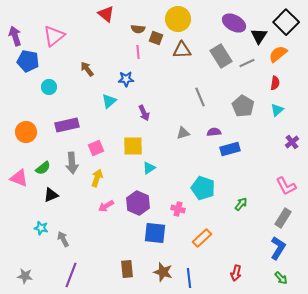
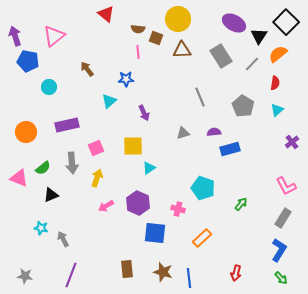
gray line at (247, 63): moved 5 px right, 1 px down; rotated 21 degrees counterclockwise
blue L-shape at (278, 248): moved 1 px right, 2 px down
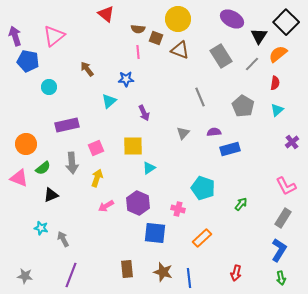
purple ellipse at (234, 23): moved 2 px left, 4 px up
brown triangle at (182, 50): moved 2 px left; rotated 24 degrees clockwise
orange circle at (26, 132): moved 12 px down
gray triangle at (183, 133): rotated 32 degrees counterclockwise
green arrow at (281, 278): rotated 32 degrees clockwise
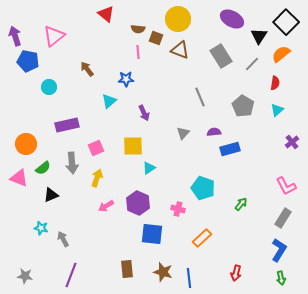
orange semicircle at (278, 54): moved 3 px right
blue square at (155, 233): moved 3 px left, 1 px down
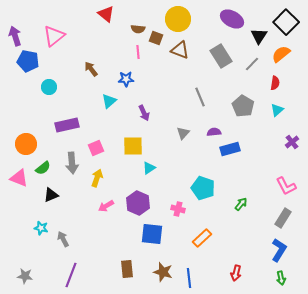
brown arrow at (87, 69): moved 4 px right
